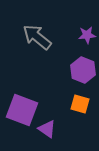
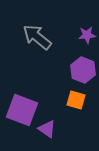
orange square: moved 4 px left, 4 px up
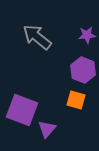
purple triangle: rotated 36 degrees clockwise
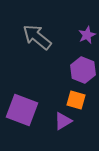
purple star: rotated 18 degrees counterclockwise
purple triangle: moved 16 px right, 8 px up; rotated 18 degrees clockwise
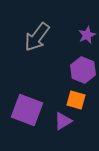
gray arrow: rotated 92 degrees counterclockwise
purple square: moved 5 px right
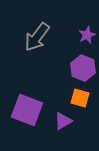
purple hexagon: moved 2 px up
orange square: moved 4 px right, 2 px up
